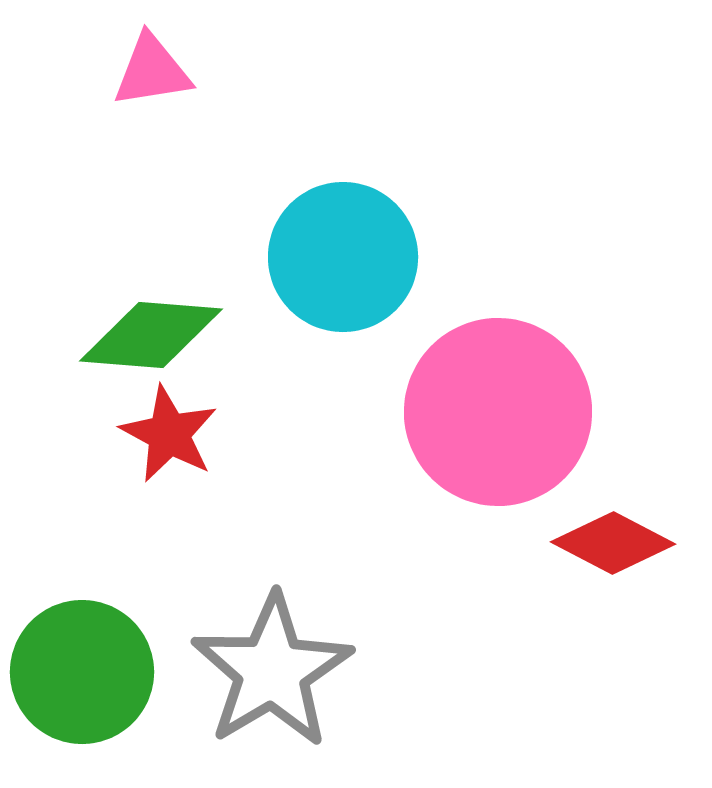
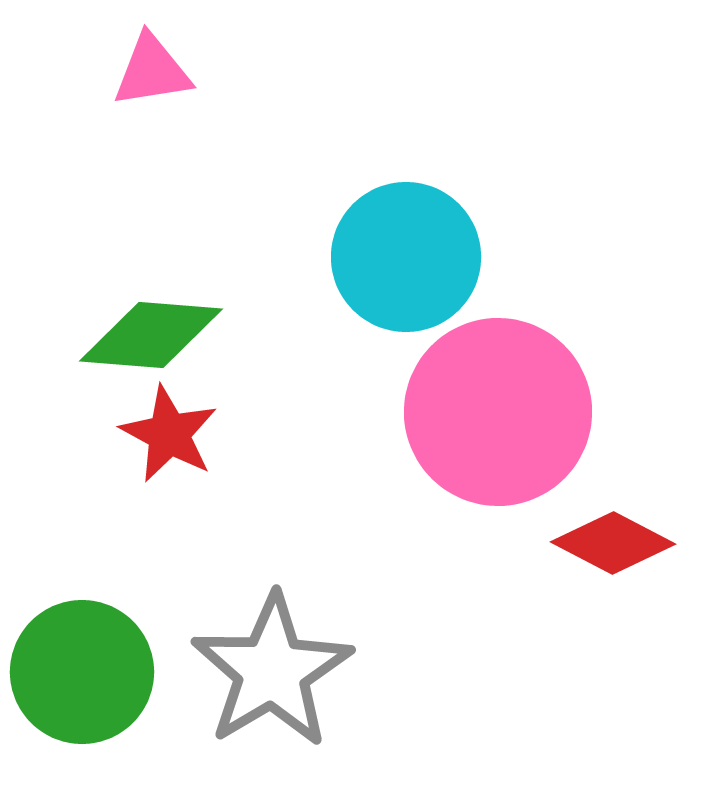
cyan circle: moved 63 px right
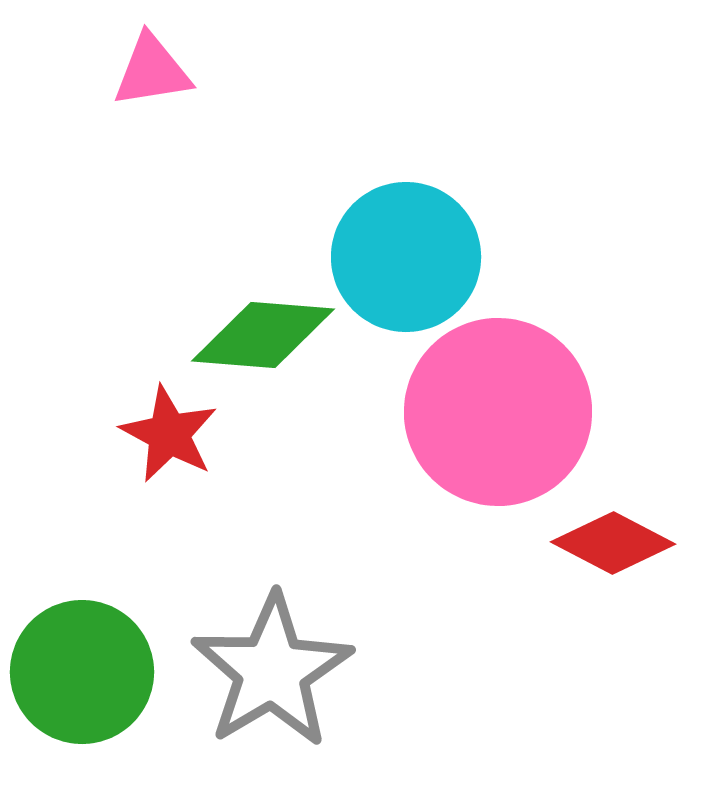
green diamond: moved 112 px right
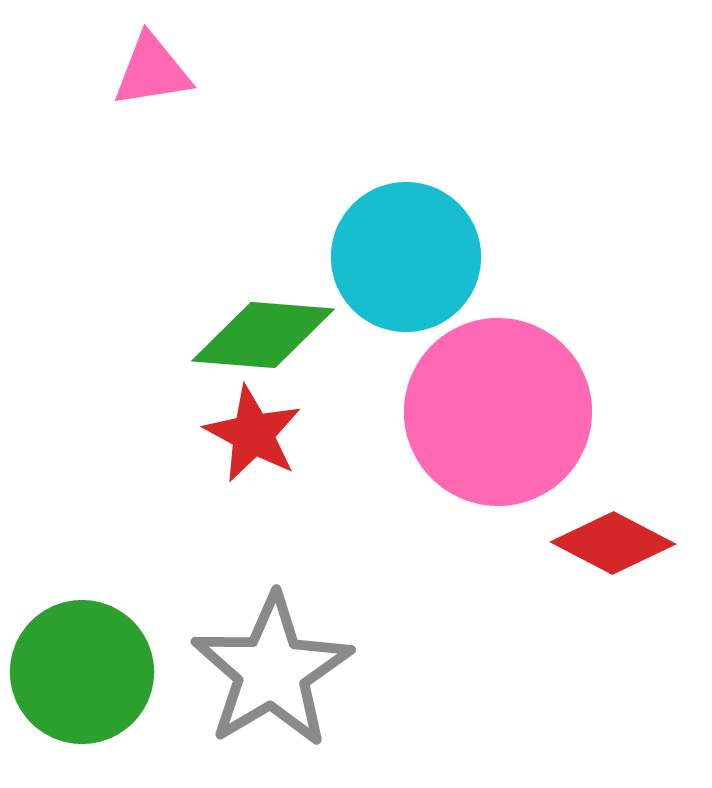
red star: moved 84 px right
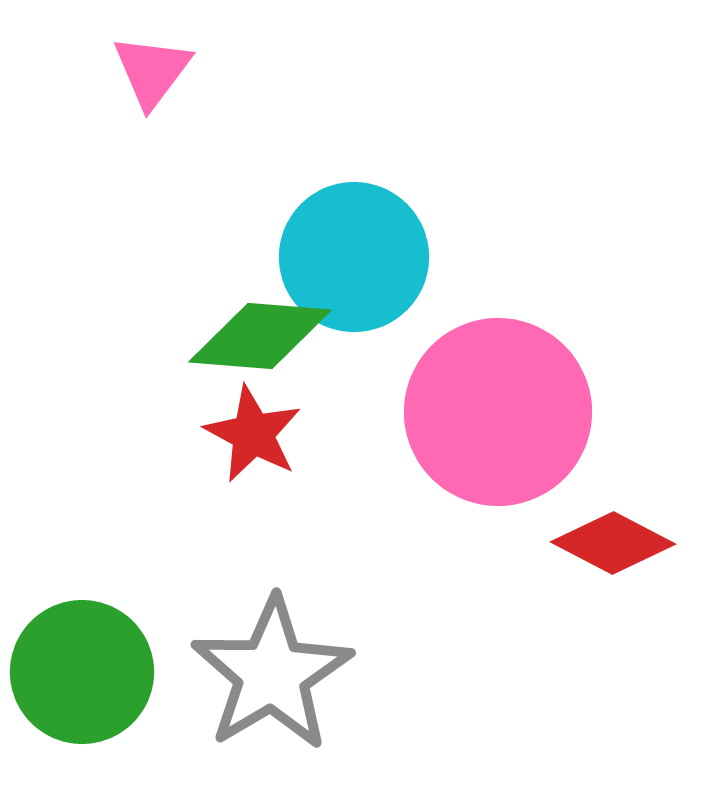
pink triangle: rotated 44 degrees counterclockwise
cyan circle: moved 52 px left
green diamond: moved 3 px left, 1 px down
gray star: moved 3 px down
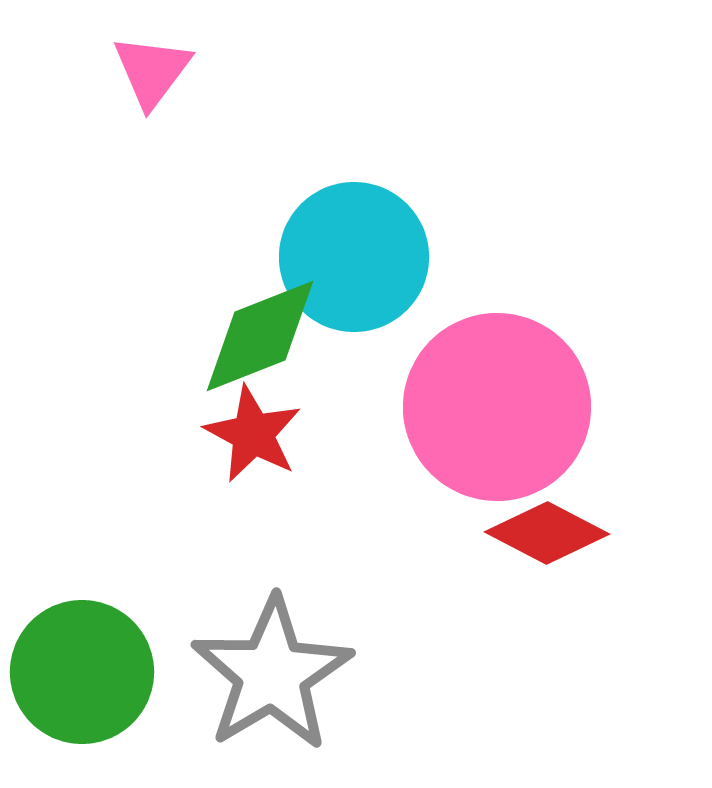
green diamond: rotated 26 degrees counterclockwise
pink circle: moved 1 px left, 5 px up
red diamond: moved 66 px left, 10 px up
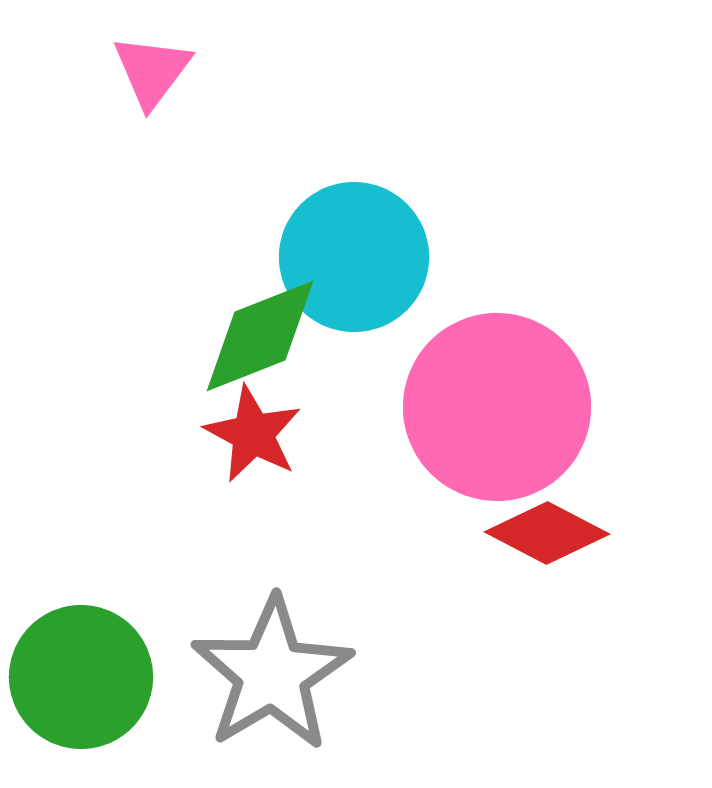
green circle: moved 1 px left, 5 px down
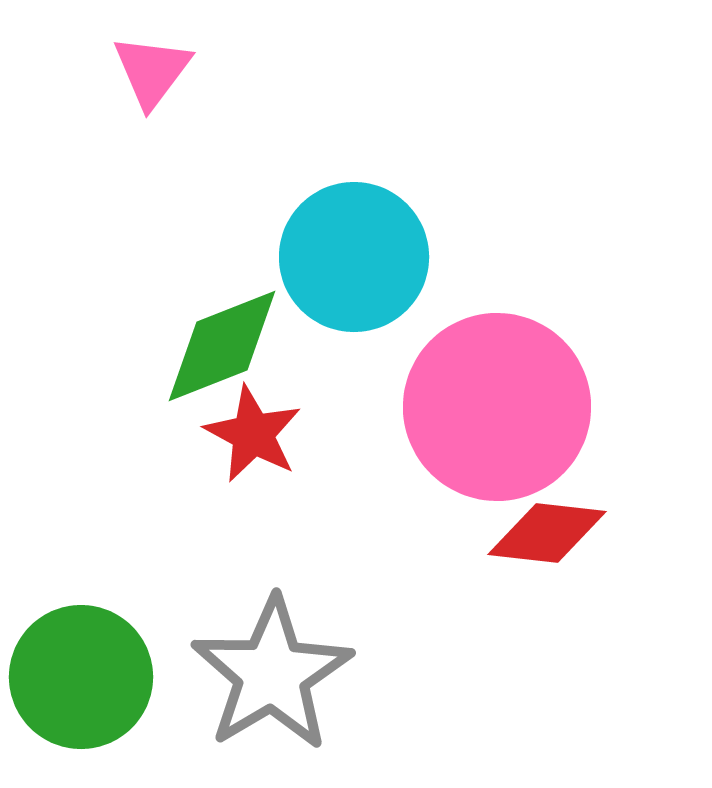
green diamond: moved 38 px left, 10 px down
red diamond: rotated 21 degrees counterclockwise
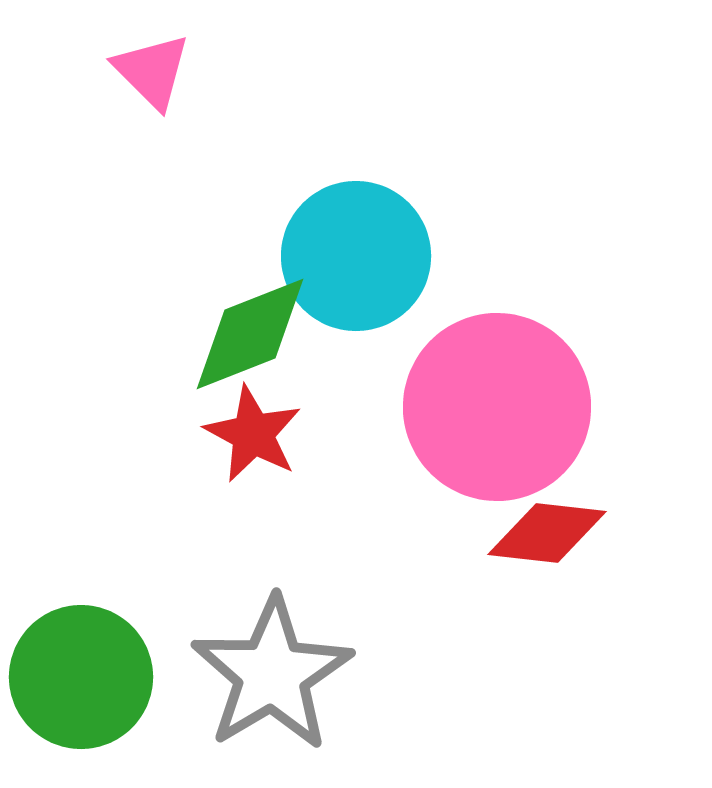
pink triangle: rotated 22 degrees counterclockwise
cyan circle: moved 2 px right, 1 px up
green diamond: moved 28 px right, 12 px up
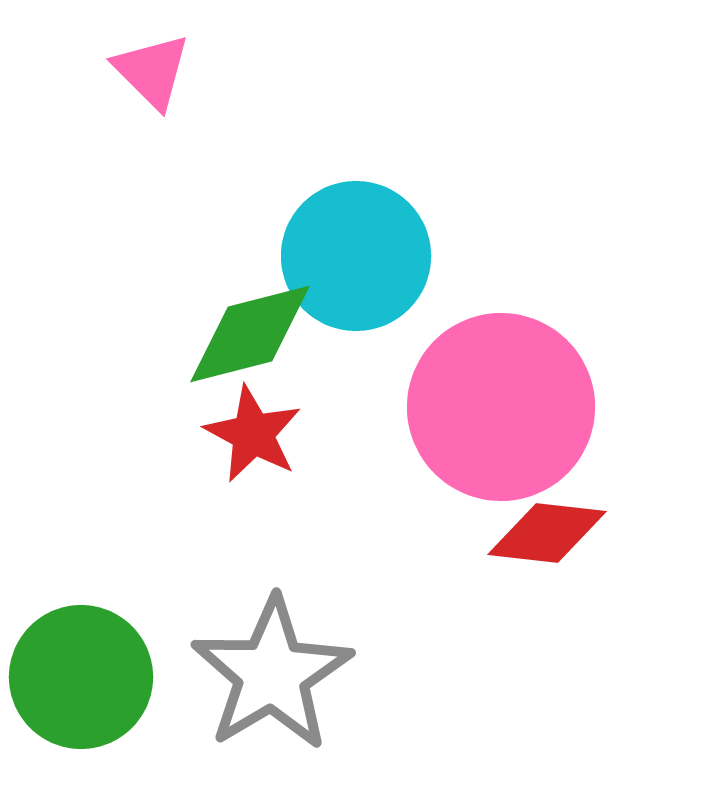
green diamond: rotated 7 degrees clockwise
pink circle: moved 4 px right
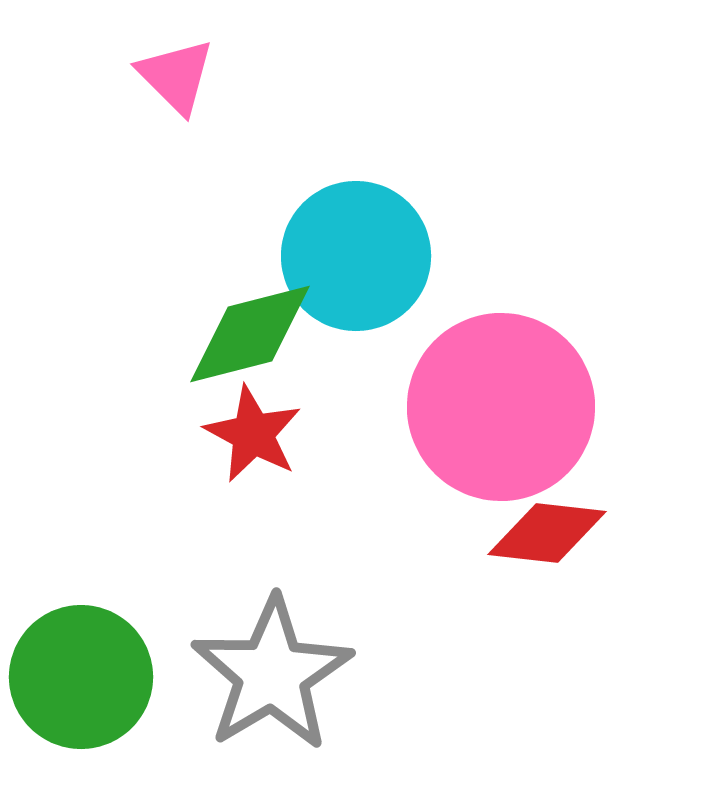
pink triangle: moved 24 px right, 5 px down
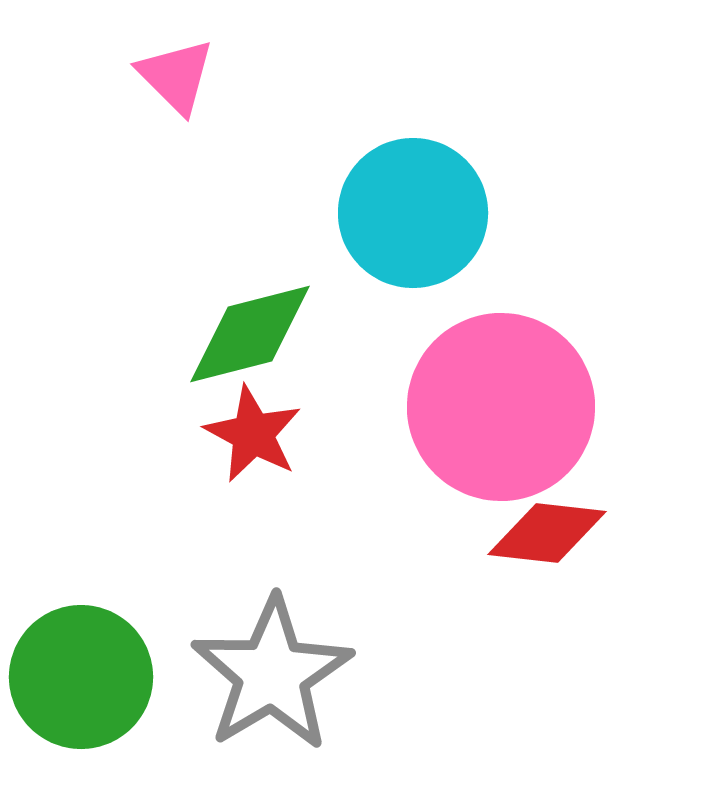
cyan circle: moved 57 px right, 43 px up
